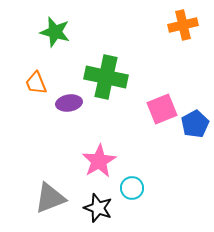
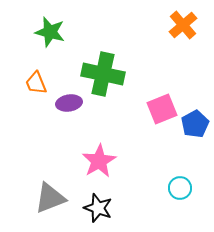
orange cross: rotated 28 degrees counterclockwise
green star: moved 5 px left
green cross: moved 3 px left, 3 px up
cyan circle: moved 48 px right
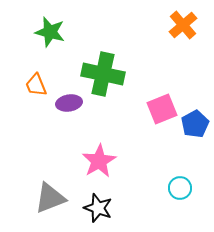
orange trapezoid: moved 2 px down
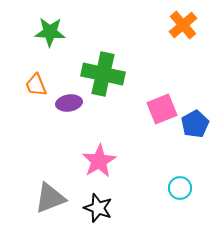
green star: rotated 12 degrees counterclockwise
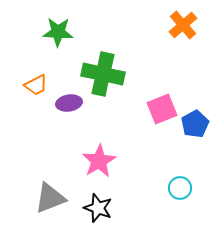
green star: moved 8 px right
orange trapezoid: rotated 95 degrees counterclockwise
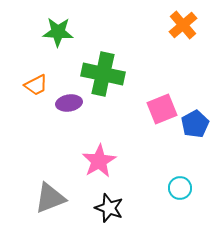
black star: moved 11 px right
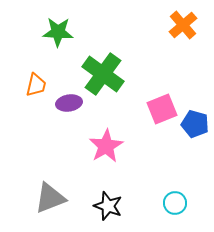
green cross: rotated 24 degrees clockwise
orange trapezoid: rotated 50 degrees counterclockwise
blue pentagon: rotated 28 degrees counterclockwise
pink star: moved 7 px right, 15 px up
cyan circle: moved 5 px left, 15 px down
black star: moved 1 px left, 2 px up
